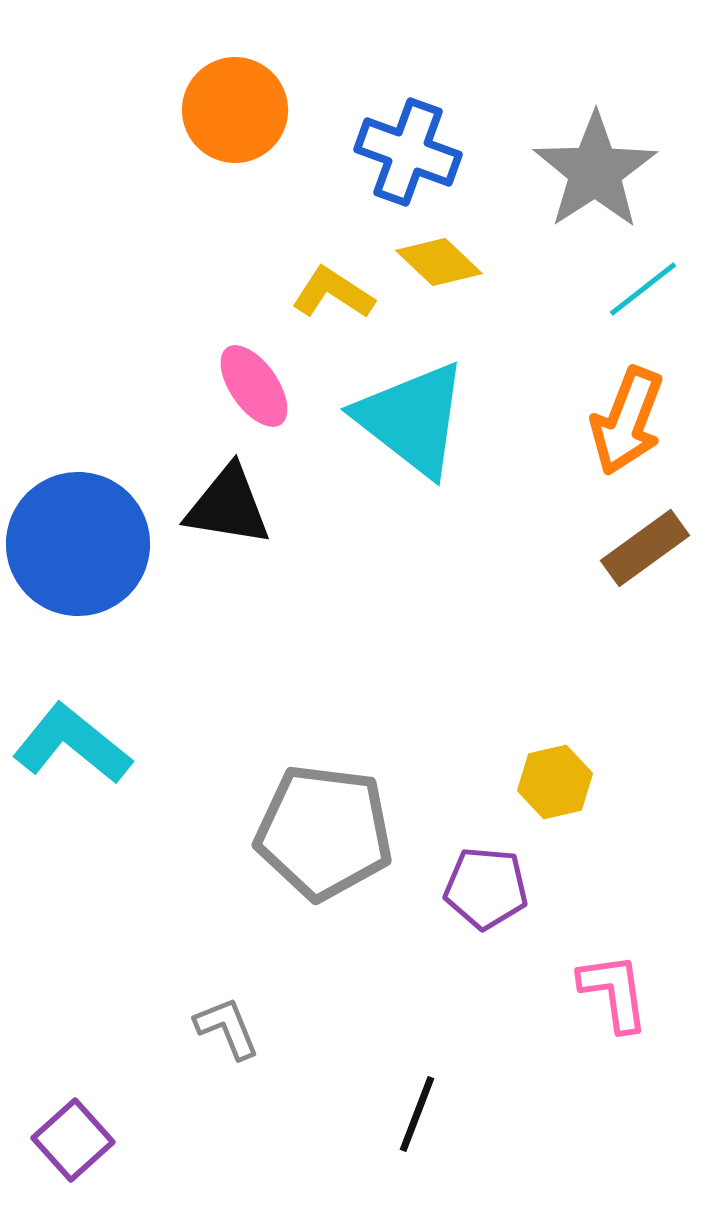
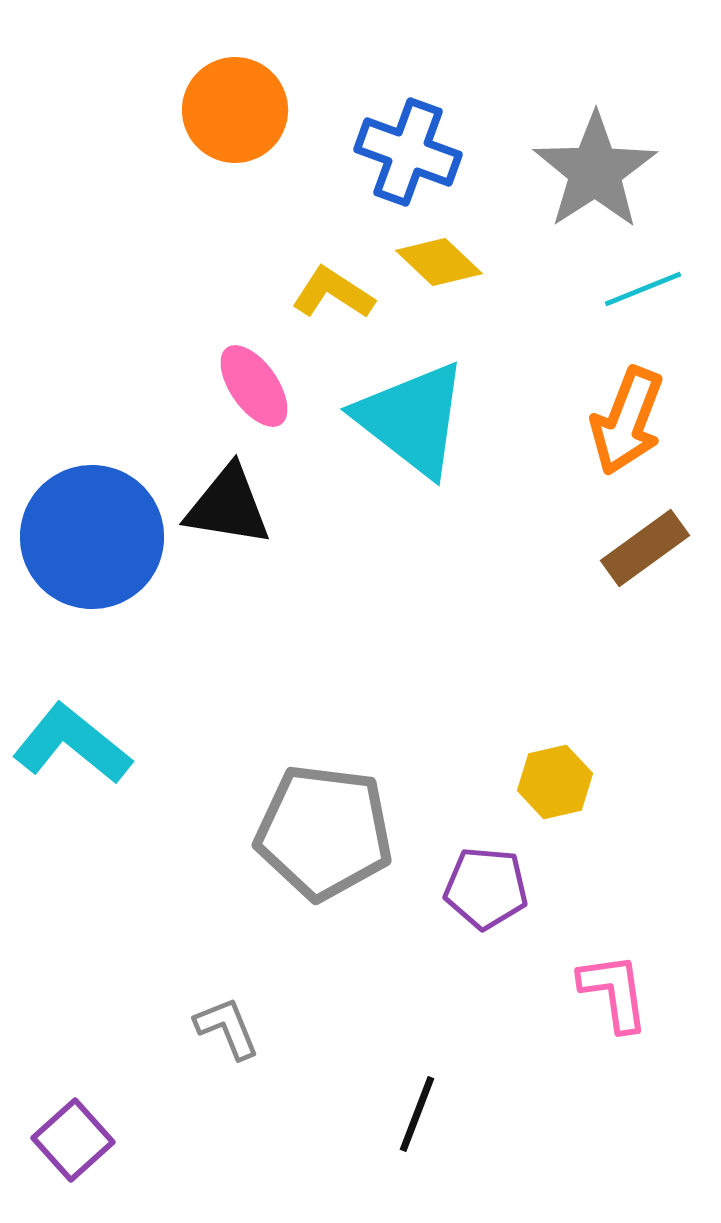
cyan line: rotated 16 degrees clockwise
blue circle: moved 14 px right, 7 px up
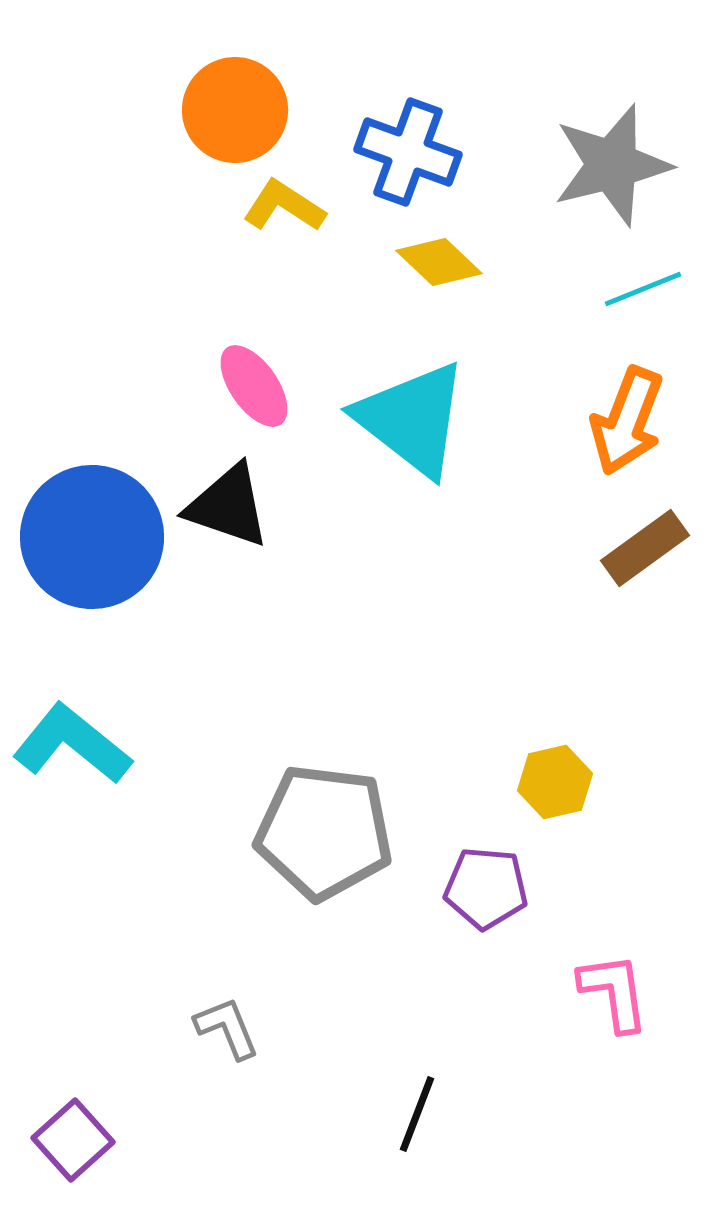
gray star: moved 17 px right, 6 px up; rotated 19 degrees clockwise
yellow L-shape: moved 49 px left, 87 px up
black triangle: rotated 10 degrees clockwise
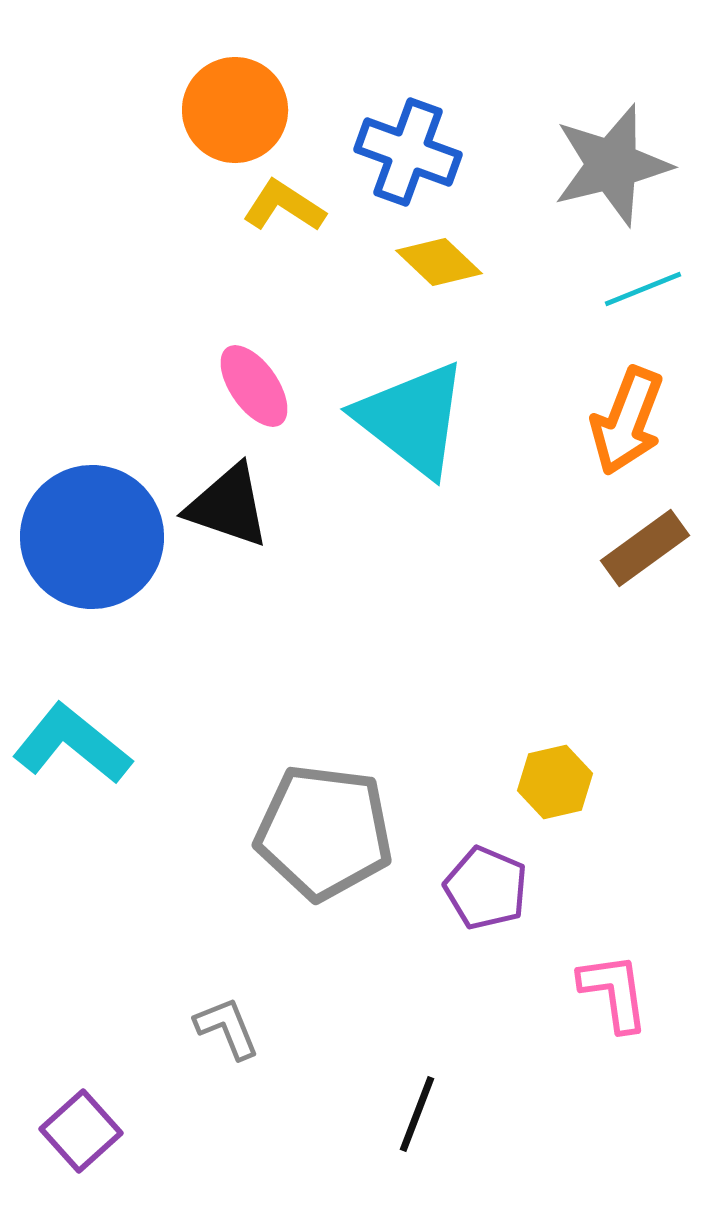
purple pentagon: rotated 18 degrees clockwise
purple square: moved 8 px right, 9 px up
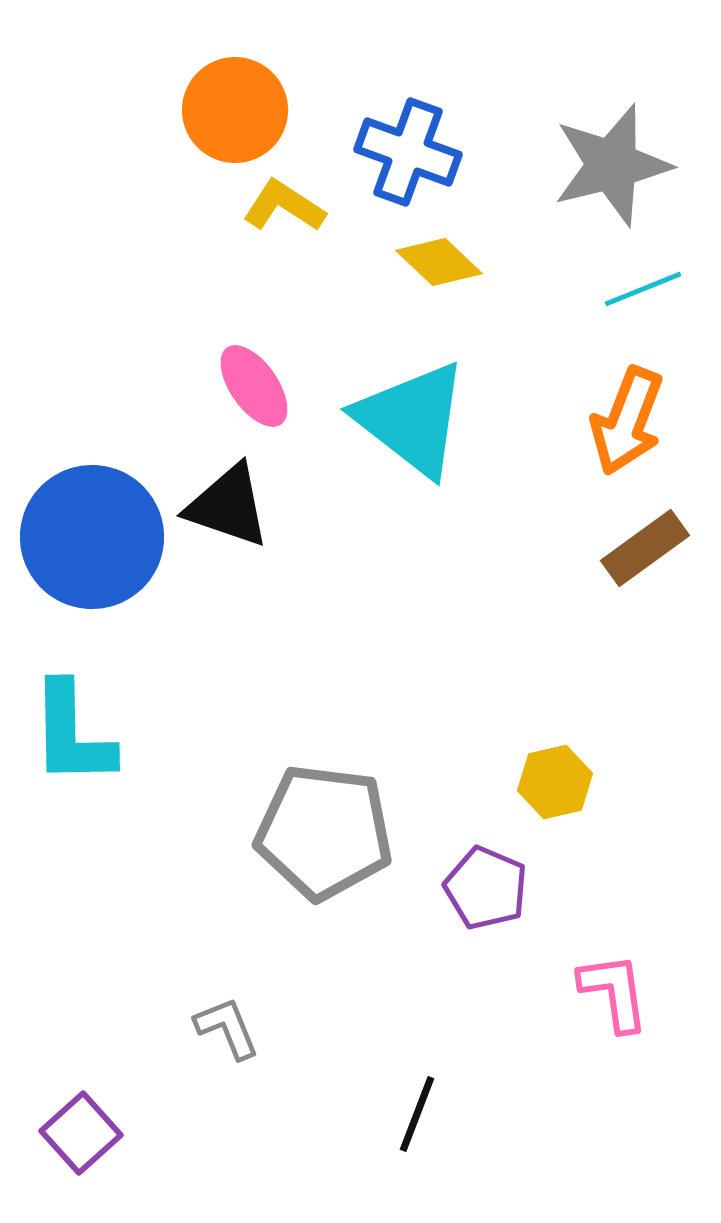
cyan L-shape: moved 10 px up; rotated 130 degrees counterclockwise
purple square: moved 2 px down
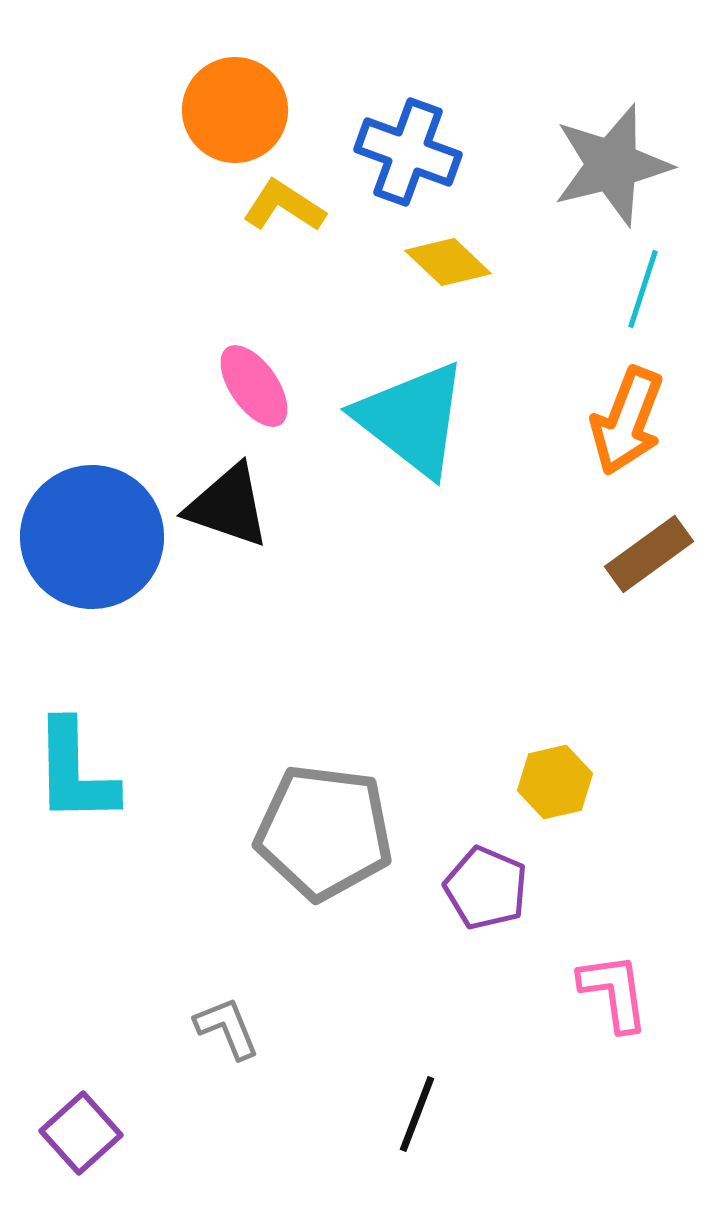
yellow diamond: moved 9 px right
cyan line: rotated 50 degrees counterclockwise
brown rectangle: moved 4 px right, 6 px down
cyan L-shape: moved 3 px right, 38 px down
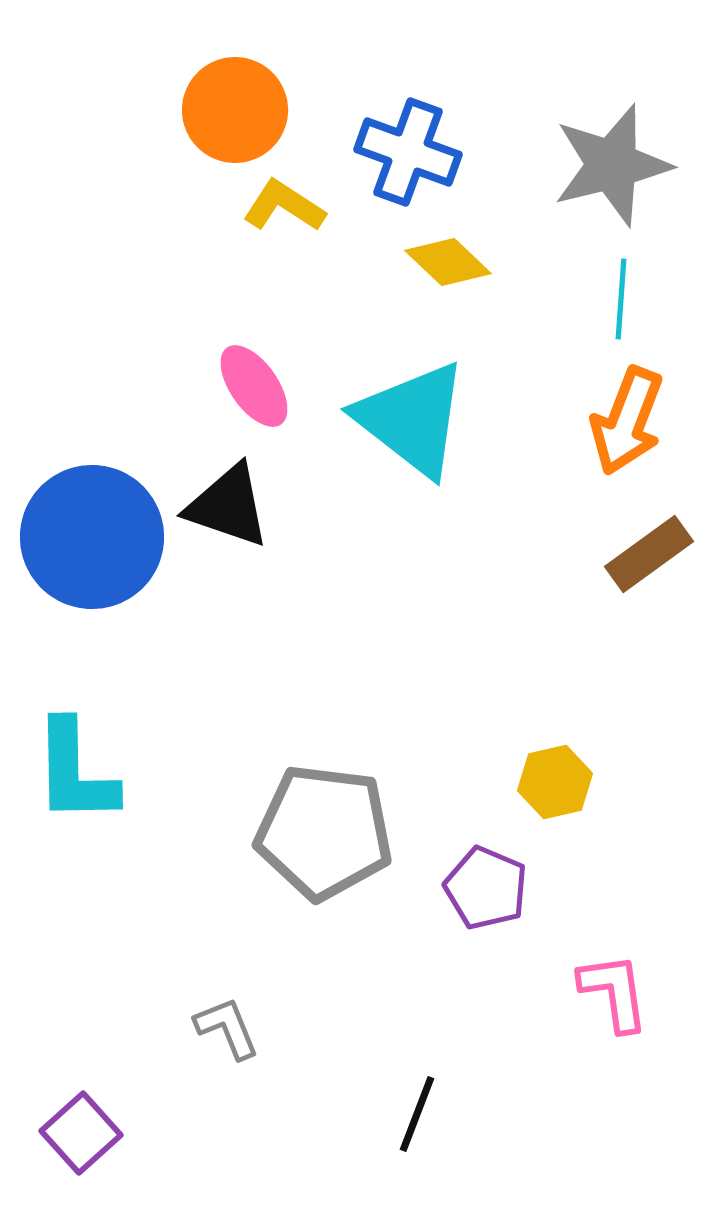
cyan line: moved 22 px left, 10 px down; rotated 14 degrees counterclockwise
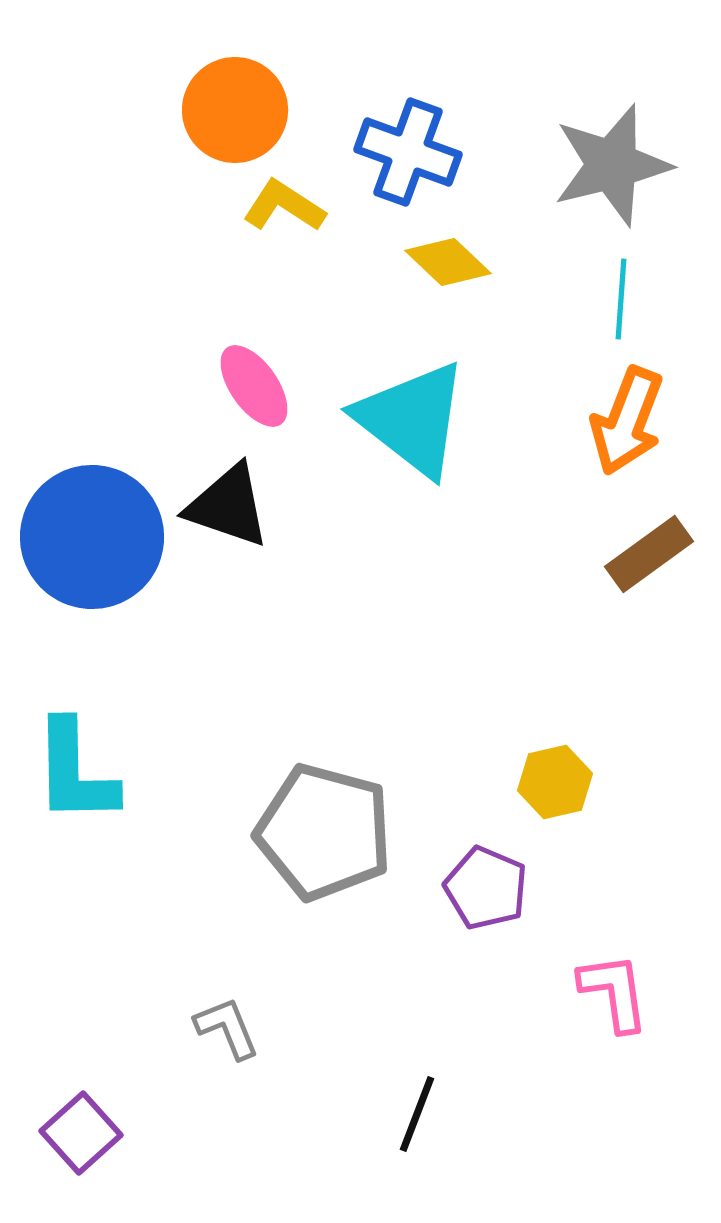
gray pentagon: rotated 8 degrees clockwise
